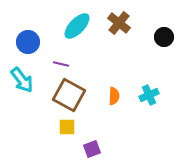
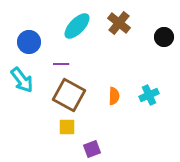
blue circle: moved 1 px right
purple line: rotated 14 degrees counterclockwise
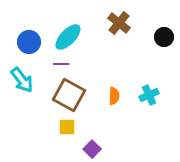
cyan ellipse: moved 9 px left, 11 px down
purple square: rotated 24 degrees counterclockwise
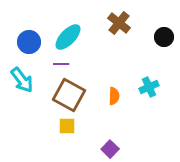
cyan cross: moved 8 px up
yellow square: moved 1 px up
purple square: moved 18 px right
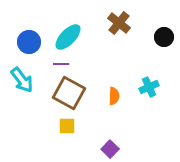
brown square: moved 2 px up
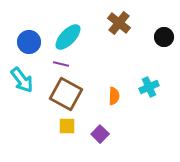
purple line: rotated 14 degrees clockwise
brown square: moved 3 px left, 1 px down
purple square: moved 10 px left, 15 px up
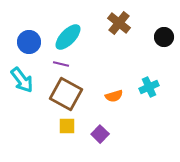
orange semicircle: rotated 72 degrees clockwise
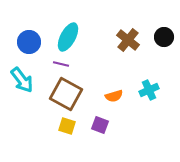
brown cross: moved 9 px right, 17 px down
cyan ellipse: rotated 16 degrees counterclockwise
cyan cross: moved 3 px down
yellow square: rotated 18 degrees clockwise
purple square: moved 9 px up; rotated 24 degrees counterclockwise
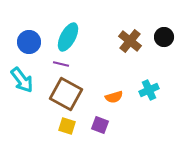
brown cross: moved 2 px right, 1 px down
orange semicircle: moved 1 px down
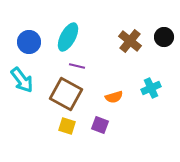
purple line: moved 16 px right, 2 px down
cyan cross: moved 2 px right, 2 px up
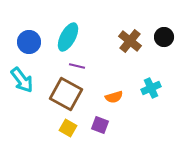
yellow square: moved 1 px right, 2 px down; rotated 12 degrees clockwise
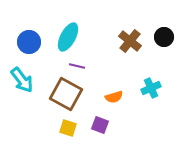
yellow square: rotated 12 degrees counterclockwise
